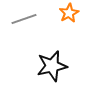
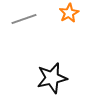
black star: moved 12 px down
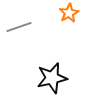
gray line: moved 5 px left, 8 px down
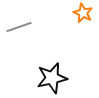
orange star: moved 14 px right; rotated 18 degrees counterclockwise
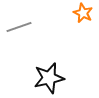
black star: moved 3 px left
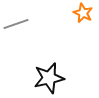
gray line: moved 3 px left, 3 px up
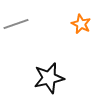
orange star: moved 2 px left, 11 px down
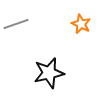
black star: moved 5 px up
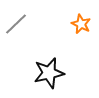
gray line: rotated 25 degrees counterclockwise
